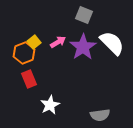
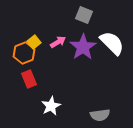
white star: moved 1 px right, 1 px down
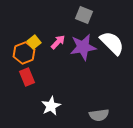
pink arrow: rotated 14 degrees counterclockwise
purple star: rotated 24 degrees clockwise
red rectangle: moved 2 px left, 2 px up
gray semicircle: moved 1 px left
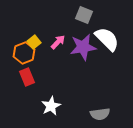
white semicircle: moved 5 px left, 4 px up
gray semicircle: moved 1 px right, 1 px up
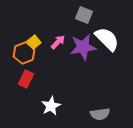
red rectangle: moved 1 px left, 2 px down; rotated 48 degrees clockwise
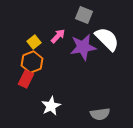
pink arrow: moved 6 px up
orange hexagon: moved 8 px right, 9 px down
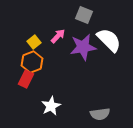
white semicircle: moved 2 px right, 1 px down
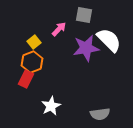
gray square: rotated 12 degrees counterclockwise
pink arrow: moved 1 px right, 7 px up
purple star: moved 3 px right, 1 px down
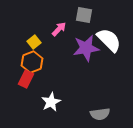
white star: moved 4 px up
